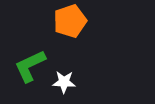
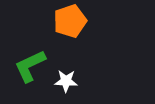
white star: moved 2 px right, 1 px up
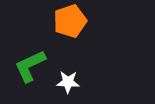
white star: moved 2 px right, 1 px down
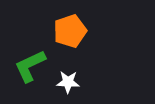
orange pentagon: moved 10 px down
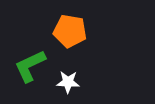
orange pentagon: rotated 28 degrees clockwise
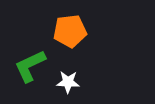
orange pentagon: rotated 16 degrees counterclockwise
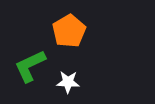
orange pentagon: moved 1 px left; rotated 24 degrees counterclockwise
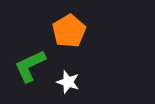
white star: rotated 15 degrees clockwise
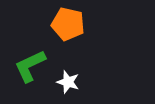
orange pentagon: moved 1 px left, 7 px up; rotated 28 degrees counterclockwise
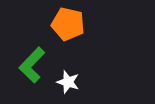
green L-shape: moved 2 px right, 1 px up; rotated 21 degrees counterclockwise
